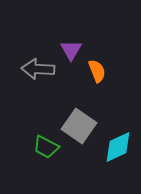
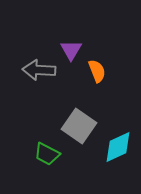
gray arrow: moved 1 px right, 1 px down
green trapezoid: moved 1 px right, 7 px down
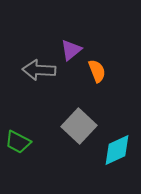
purple triangle: rotated 20 degrees clockwise
gray square: rotated 8 degrees clockwise
cyan diamond: moved 1 px left, 3 px down
green trapezoid: moved 29 px left, 12 px up
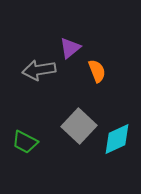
purple triangle: moved 1 px left, 2 px up
gray arrow: rotated 12 degrees counterclockwise
green trapezoid: moved 7 px right
cyan diamond: moved 11 px up
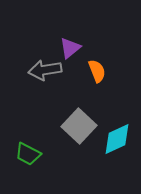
gray arrow: moved 6 px right
green trapezoid: moved 3 px right, 12 px down
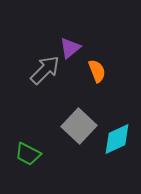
gray arrow: rotated 144 degrees clockwise
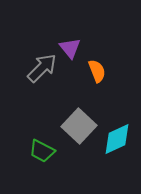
purple triangle: rotated 30 degrees counterclockwise
gray arrow: moved 3 px left, 2 px up
green trapezoid: moved 14 px right, 3 px up
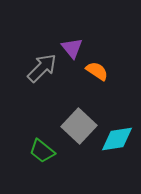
purple triangle: moved 2 px right
orange semicircle: rotated 35 degrees counterclockwise
cyan diamond: rotated 16 degrees clockwise
green trapezoid: rotated 12 degrees clockwise
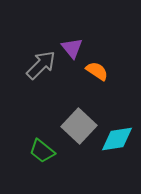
gray arrow: moved 1 px left, 3 px up
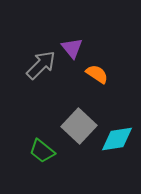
orange semicircle: moved 3 px down
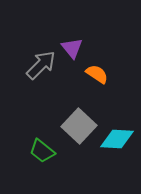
cyan diamond: rotated 12 degrees clockwise
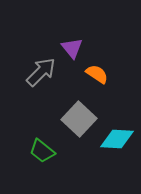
gray arrow: moved 7 px down
gray square: moved 7 px up
